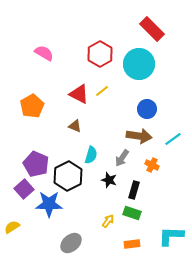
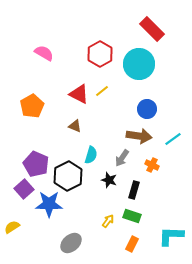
green rectangle: moved 3 px down
orange rectangle: rotated 56 degrees counterclockwise
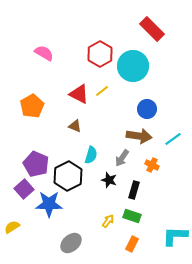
cyan circle: moved 6 px left, 2 px down
cyan L-shape: moved 4 px right
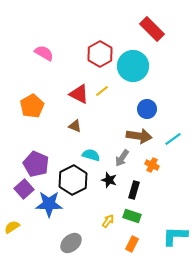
cyan semicircle: rotated 90 degrees counterclockwise
black hexagon: moved 5 px right, 4 px down
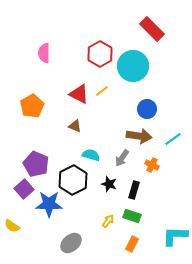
pink semicircle: rotated 120 degrees counterclockwise
black star: moved 4 px down
yellow semicircle: moved 1 px up; rotated 112 degrees counterclockwise
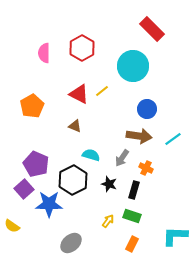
red hexagon: moved 18 px left, 6 px up
orange cross: moved 6 px left, 3 px down
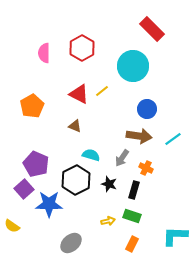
black hexagon: moved 3 px right
yellow arrow: rotated 40 degrees clockwise
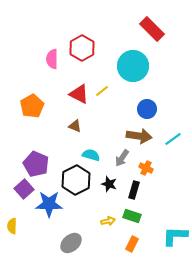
pink semicircle: moved 8 px right, 6 px down
yellow semicircle: rotated 56 degrees clockwise
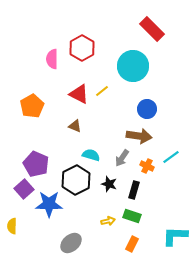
cyan line: moved 2 px left, 18 px down
orange cross: moved 1 px right, 2 px up
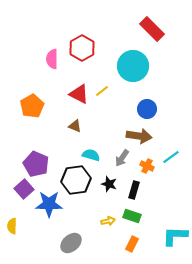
black hexagon: rotated 20 degrees clockwise
